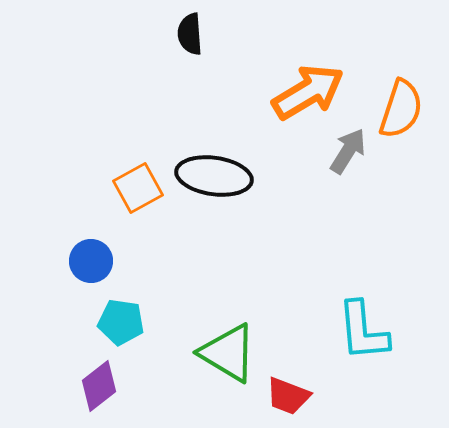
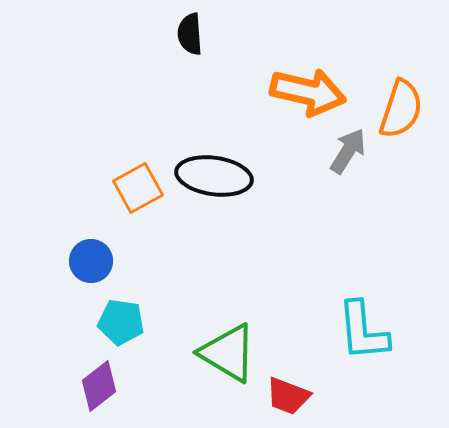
orange arrow: rotated 44 degrees clockwise
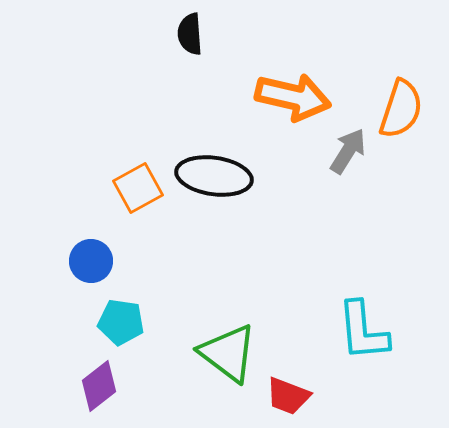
orange arrow: moved 15 px left, 5 px down
green triangle: rotated 6 degrees clockwise
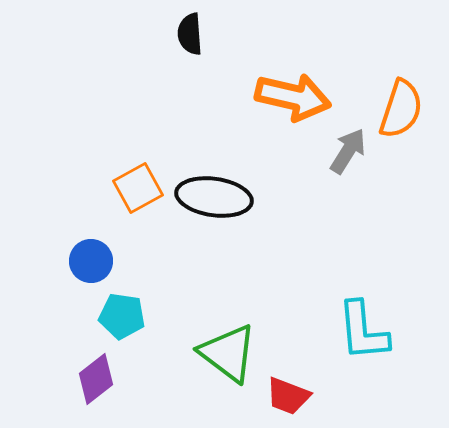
black ellipse: moved 21 px down
cyan pentagon: moved 1 px right, 6 px up
purple diamond: moved 3 px left, 7 px up
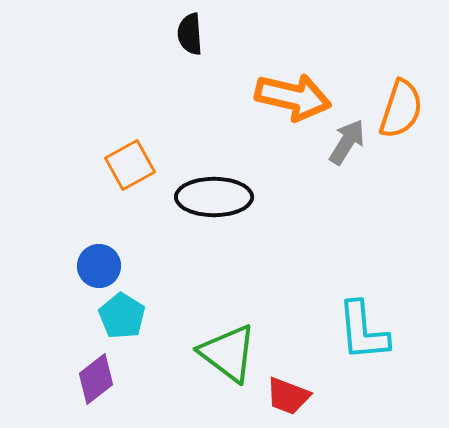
gray arrow: moved 1 px left, 9 px up
orange square: moved 8 px left, 23 px up
black ellipse: rotated 8 degrees counterclockwise
blue circle: moved 8 px right, 5 px down
cyan pentagon: rotated 24 degrees clockwise
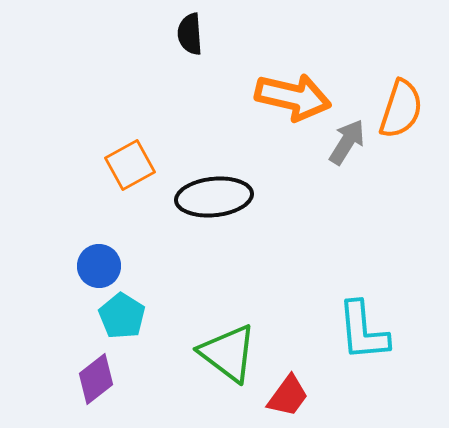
black ellipse: rotated 6 degrees counterclockwise
red trapezoid: rotated 75 degrees counterclockwise
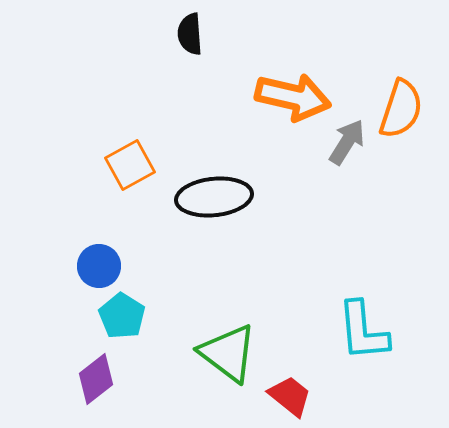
red trapezoid: moved 2 px right; rotated 87 degrees counterclockwise
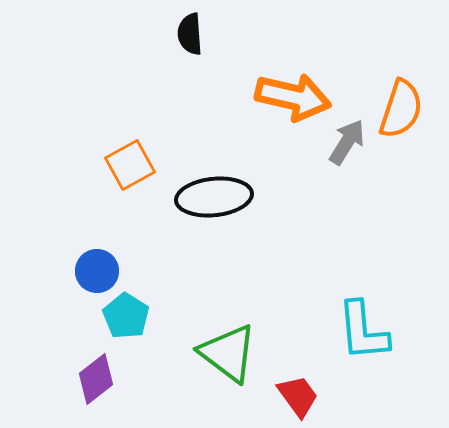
blue circle: moved 2 px left, 5 px down
cyan pentagon: moved 4 px right
red trapezoid: moved 8 px right; rotated 15 degrees clockwise
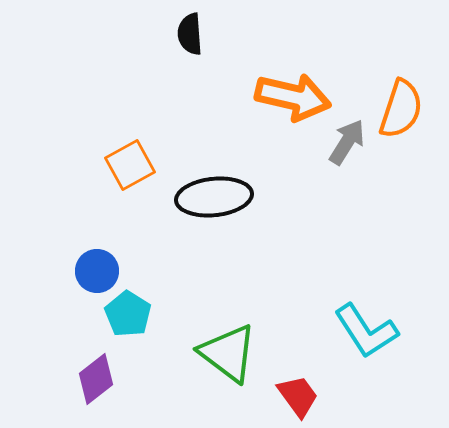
cyan pentagon: moved 2 px right, 2 px up
cyan L-shape: moved 3 px right; rotated 28 degrees counterclockwise
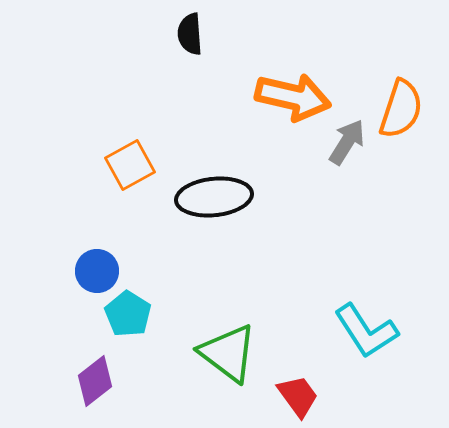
purple diamond: moved 1 px left, 2 px down
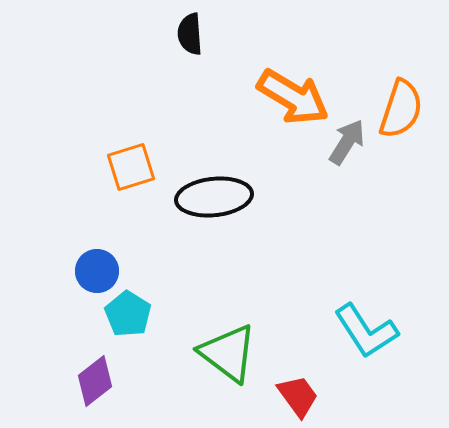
orange arrow: rotated 18 degrees clockwise
orange square: moved 1 px right, 2 px down; rotated 12 degrees clockwise
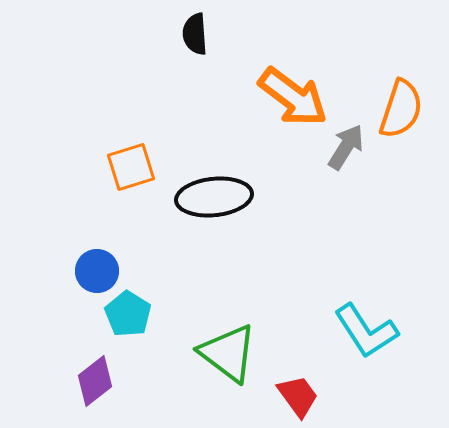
black semicircle: moved 5 px right
orange arrow: rotated 6 degrees clockwise
gray arrow: moved 1 px left, 5 px down
